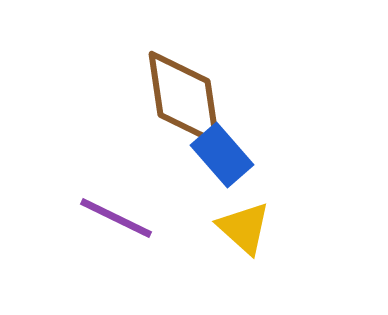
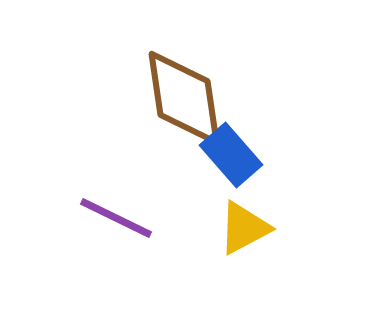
blue rectangle: moved 9 px right
yellow triangle: rotated 50 degrees clockwise
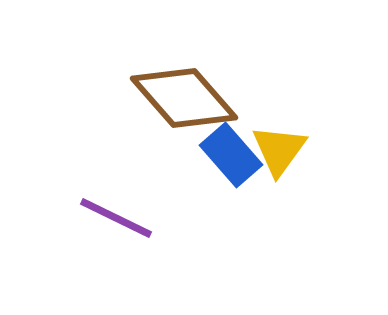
brown diamond: rotated 33 degrees counterclockwise
yellow triangle: moved 35 px right, 78 px up; rotated 26 degrees counterclockwise
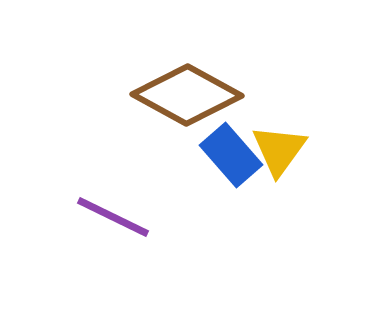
brown diamond: moved 3 px right, 3 px up; rotated 20 degrees counterclockwise
purple line: moved 3 px left, 1 px up
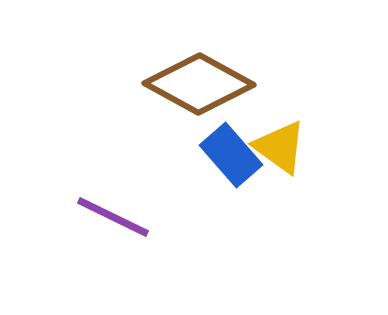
brown diamond: moved 12 px right, 11 px up
yellow triangle: moved 1 px right, 3 px up; rotated 30 degrees counterclockwise
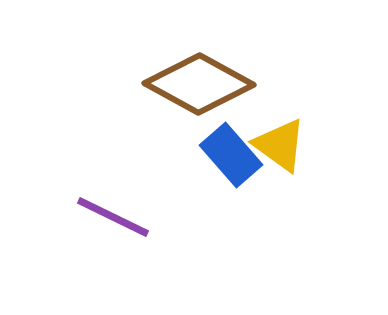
yellow triangle: moved 2 px up
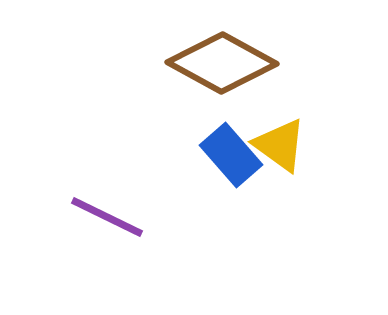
brown diamond: moved 23 px right, 21 px up
purple line: moved 6 px left
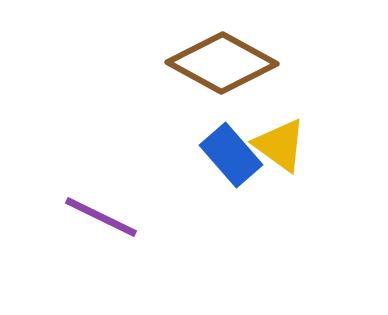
purple line: moved 6 px left
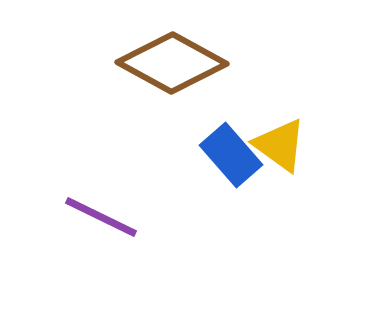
brown diamond: moved 50 px left
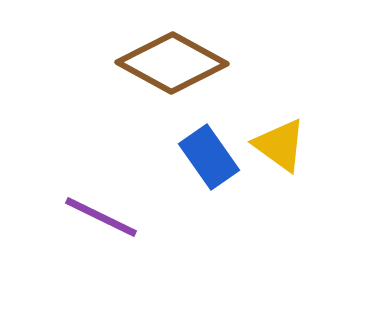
blue rectangle: moved 22 px left, 2 px down; rotated 6 degrees clockwise
